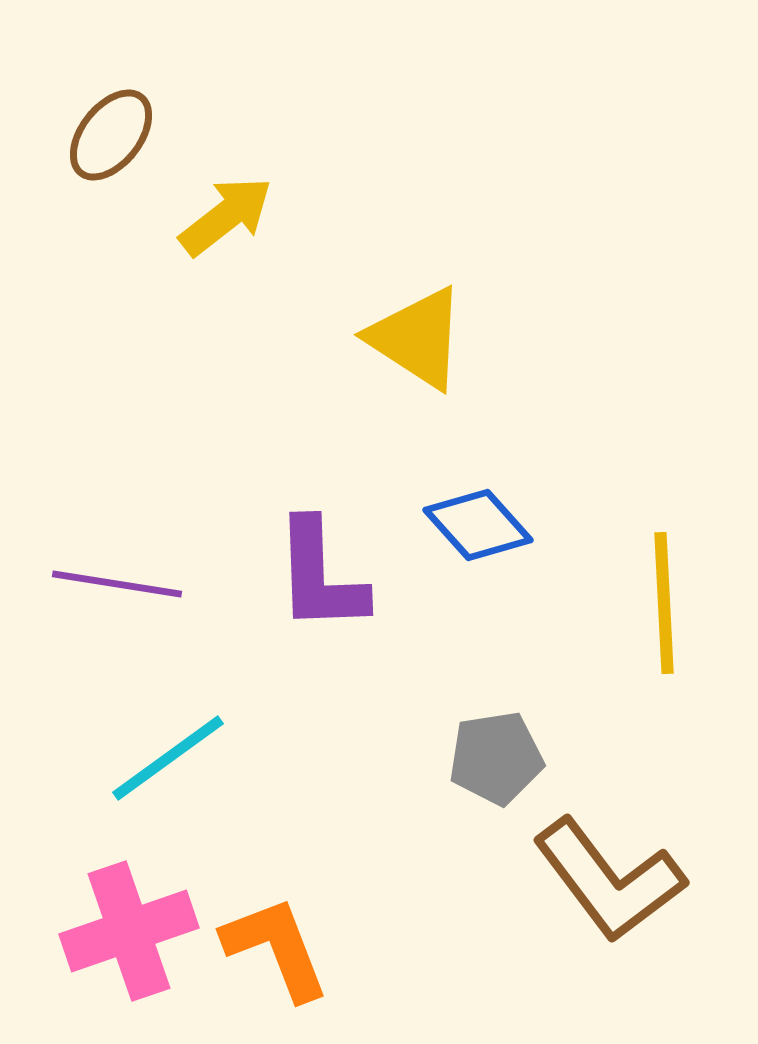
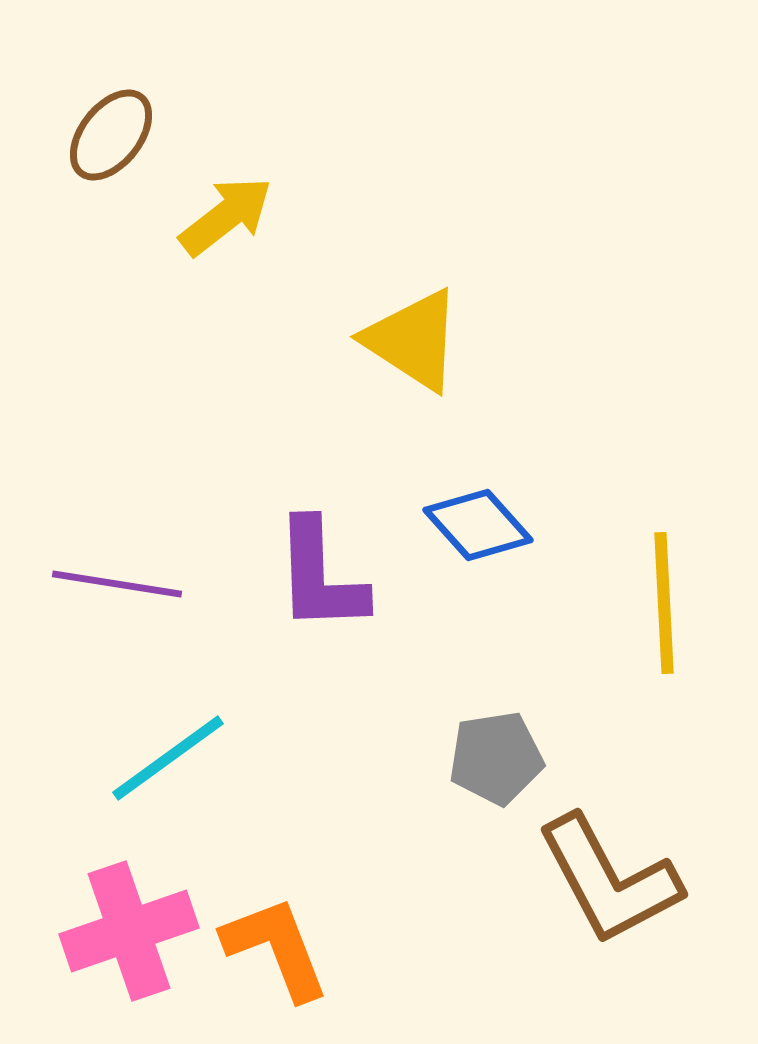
yellow triangle: moved 4 px left, 2 px down
brown L-shape: rotated 9 degrees clockwise
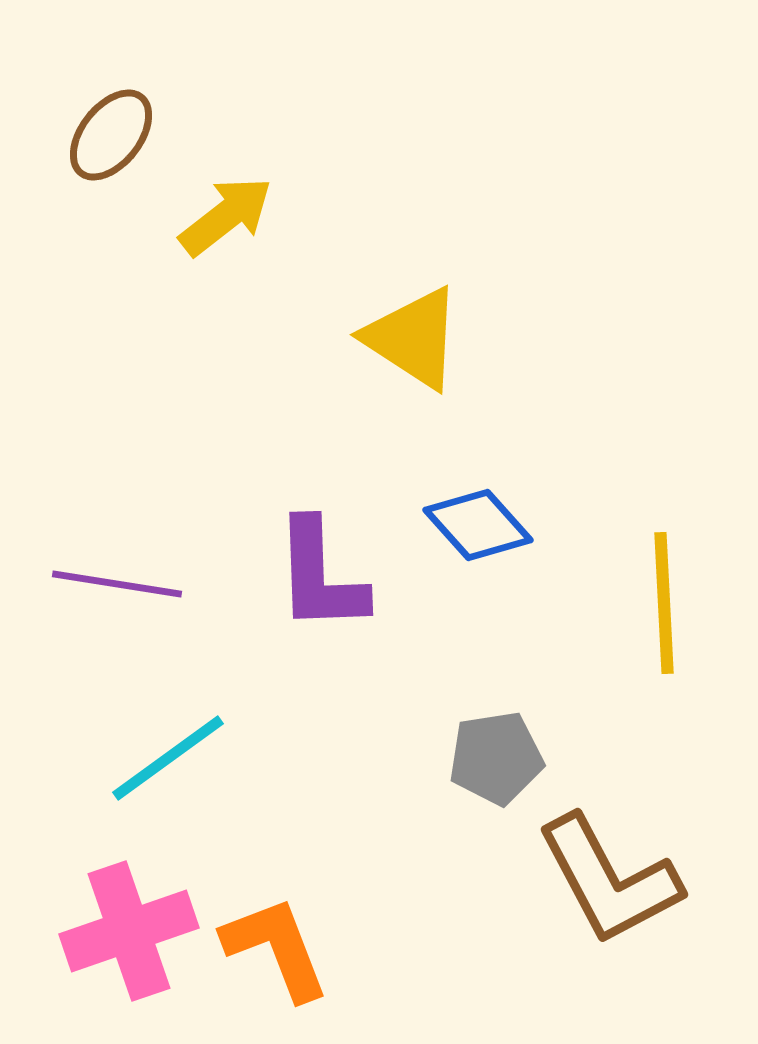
yellow triangle: moved 2 px up
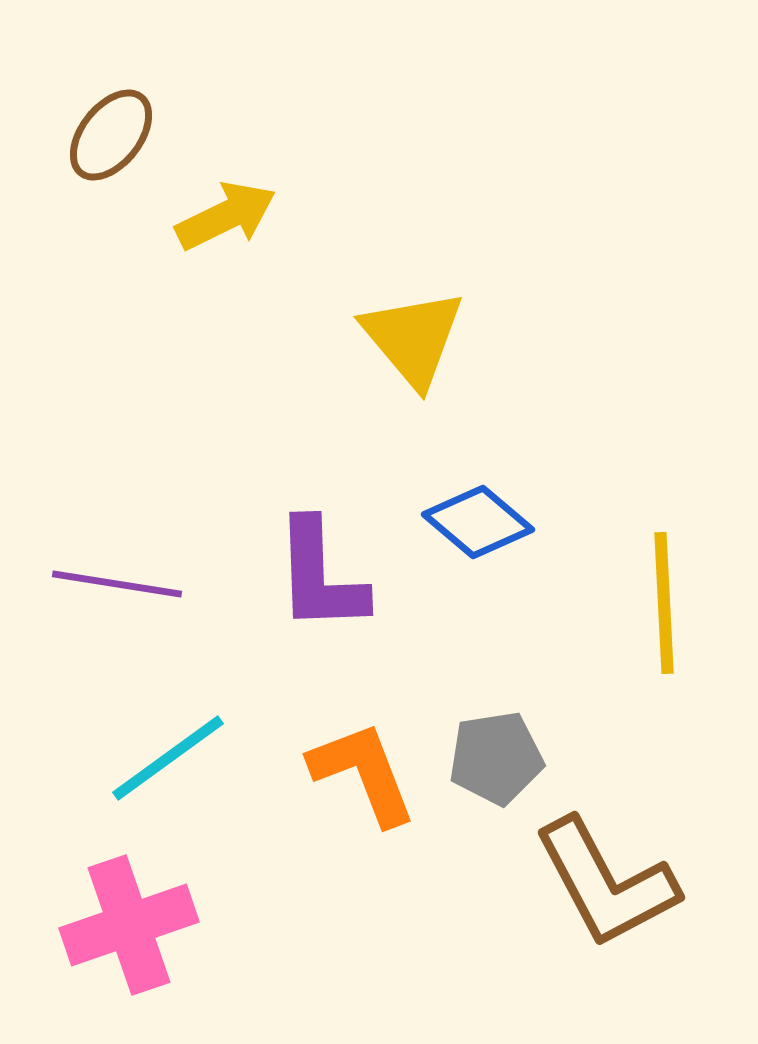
yellow arrow: rotated 12 degrees clockwise
yellow triangle: rotated 17 degrees clockwise
blue diamond: moved 3 px up; rotated 8 degrees counterclockwise
brown L-shape: moved 3 px left, 3 px down
pink cross: moved 6 px up
orange L-shape: moved 87 px right, 175 px up
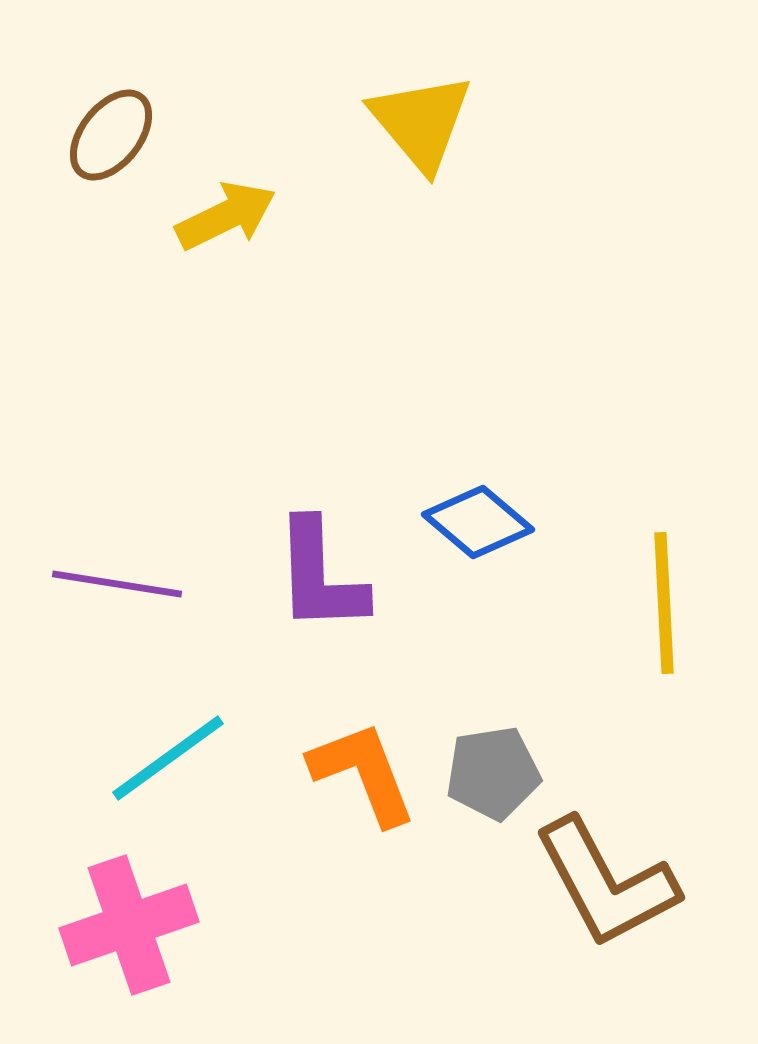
yellow triangle: moved 8 px right, 216 px up
gray pentagon: moved 3 px left, 15 px down
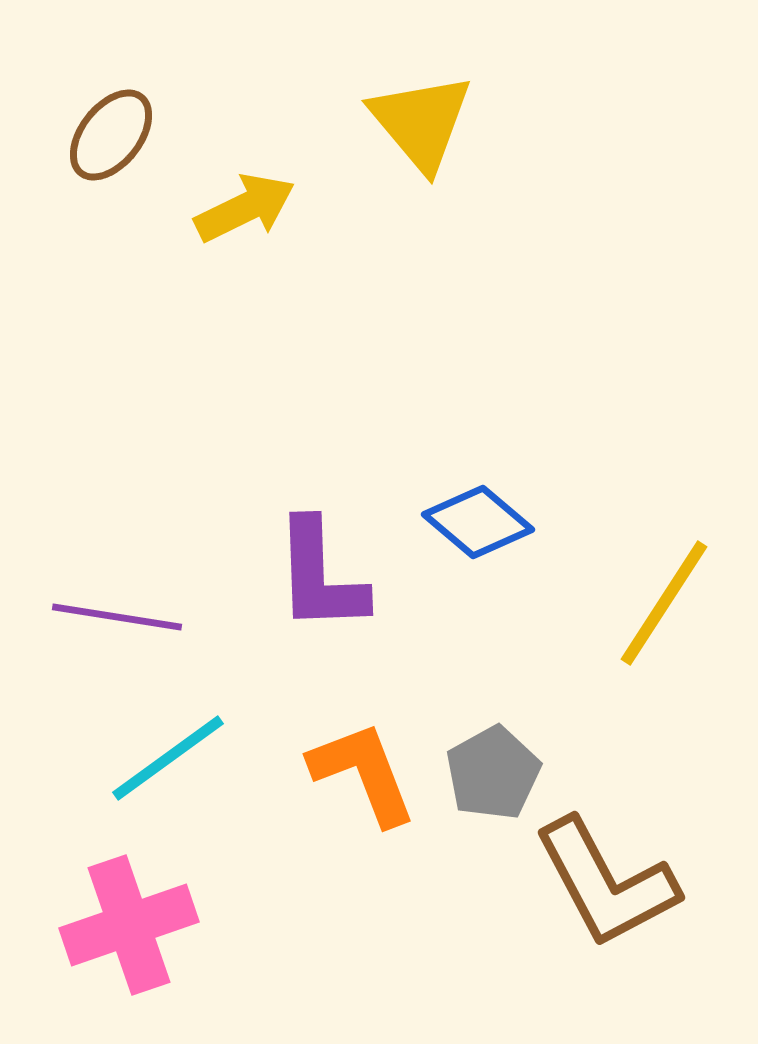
yellow arrow: moved 19 px right, 8 px up
purple line: moved 33 px down
yellow line: rotated 36 degrees clockwise
gray pentagon: rotated 20 degrees counterclockwise
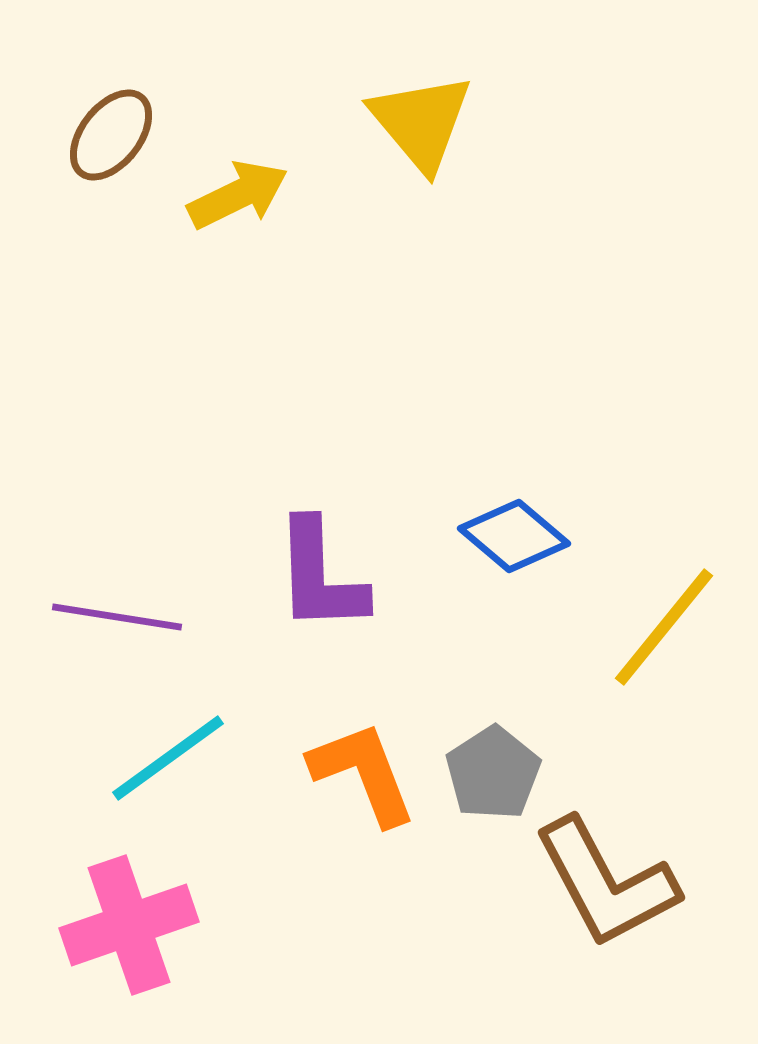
yellow arrow: moved 7 px left, 13 px up
blue diamond: moved 36 px right, 14 px down
yellow line: moved 24 px down; rotated 6 degrees clockwise
gray pentagon: rotated 4 degrees counterclockwise
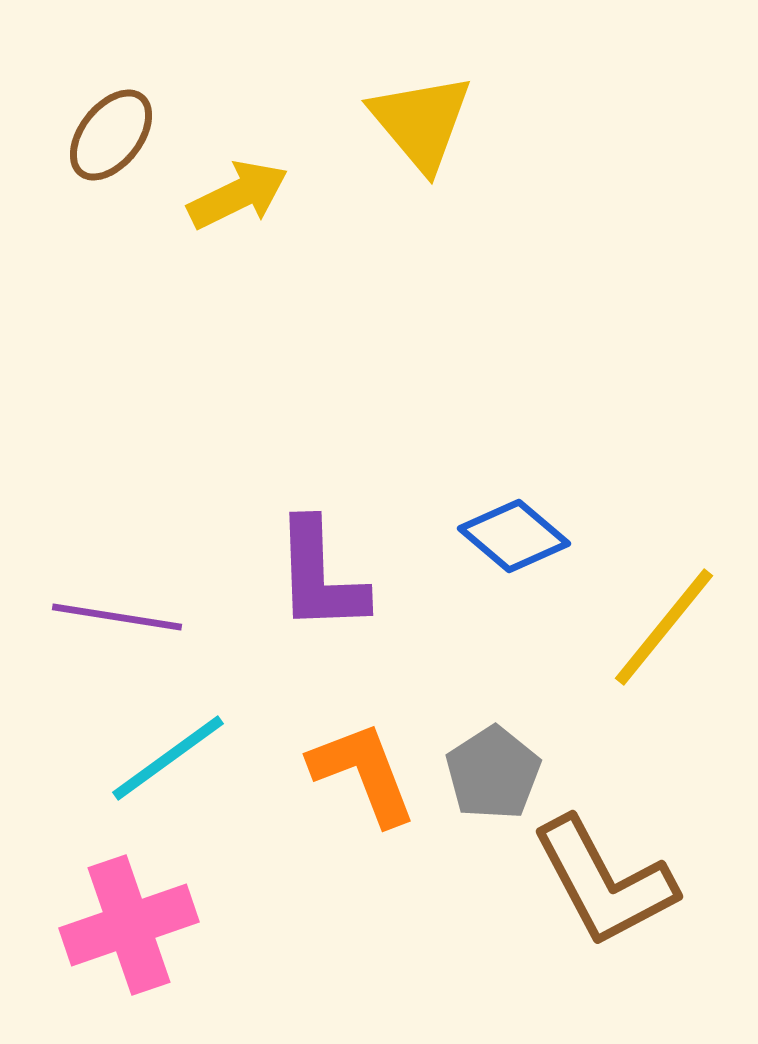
brown L-shape: moved 2 px left, 1 px up
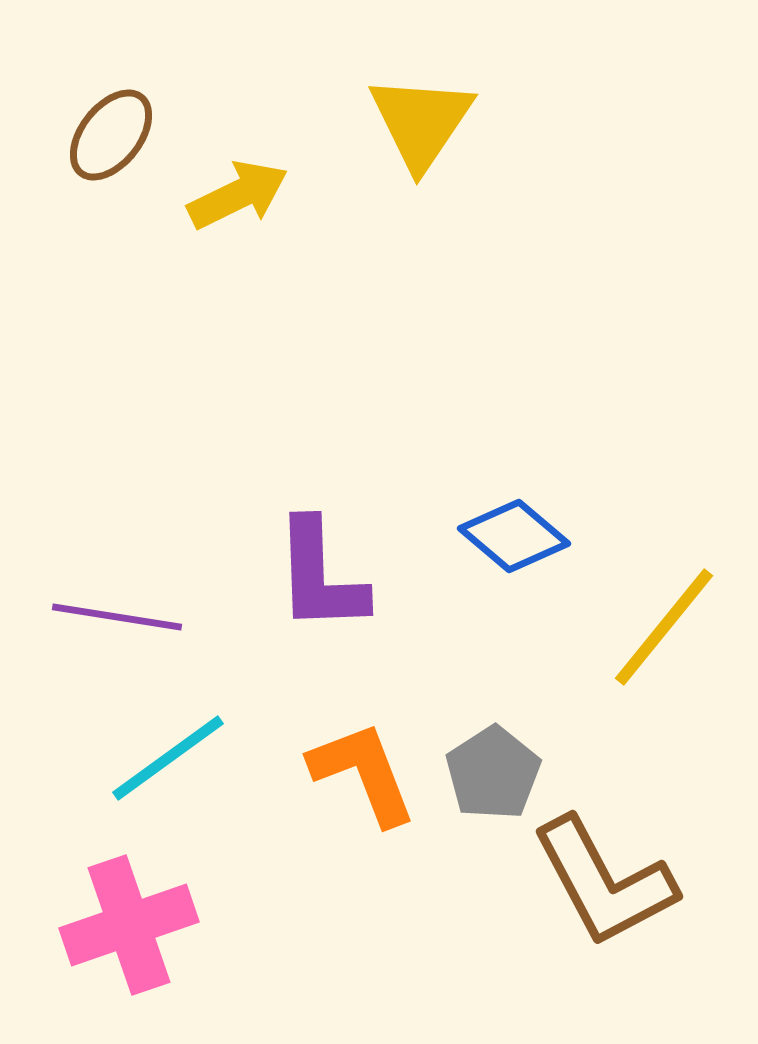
yellow triangle: rotated 14 degrees clockwise
